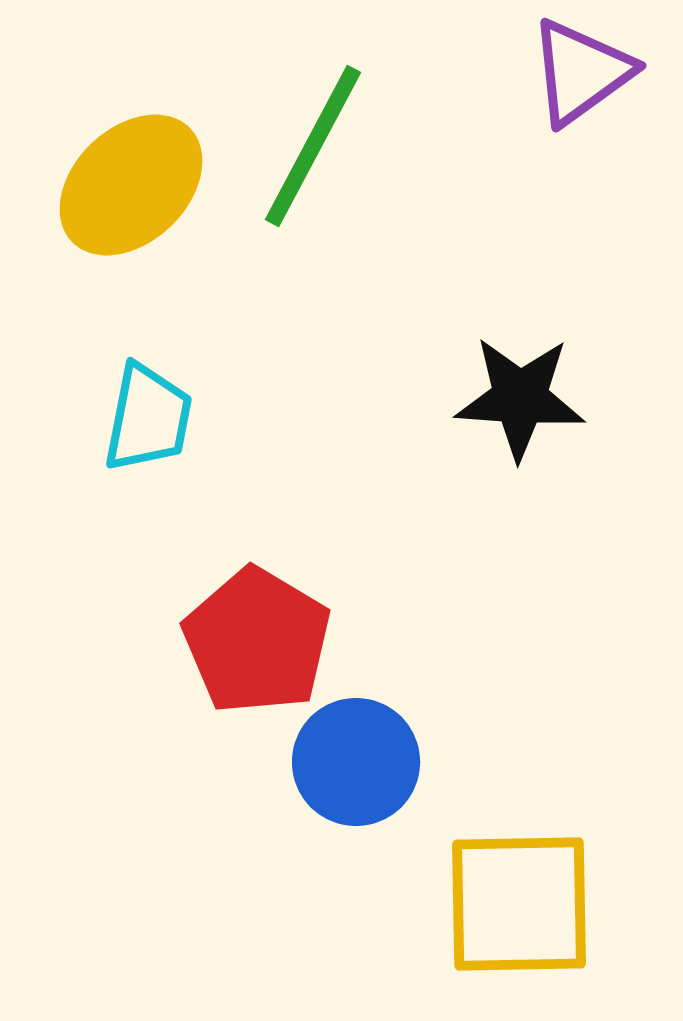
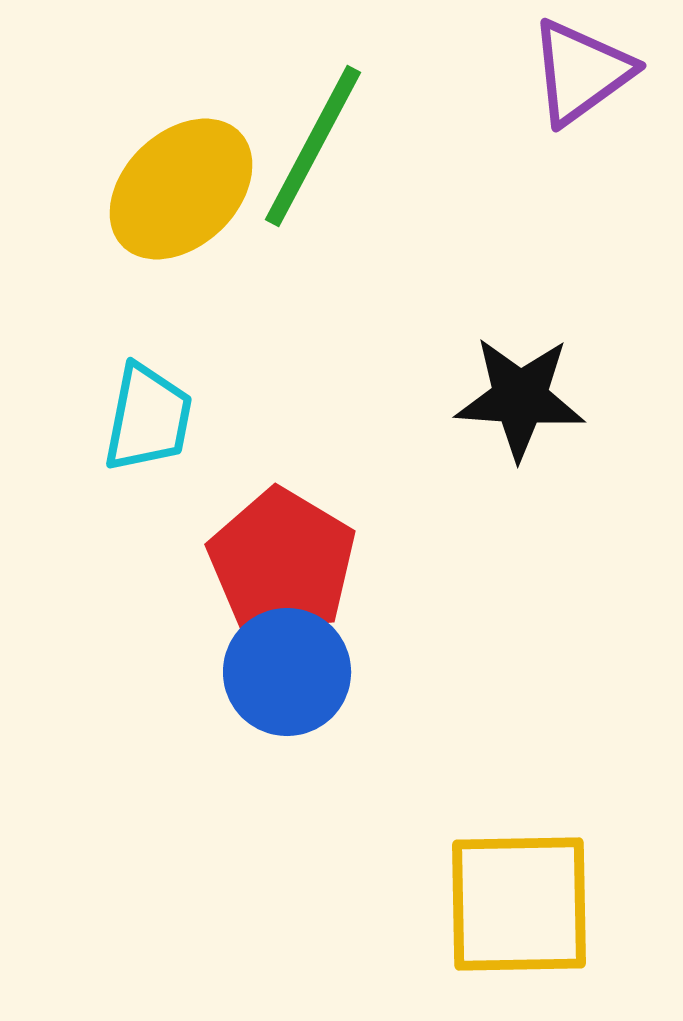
yellow ellipse: moved 50 px right, 4 px down
red pentagon: moved 25 px right, 79 px up
blue circle: moved 69 px left, 90 px up
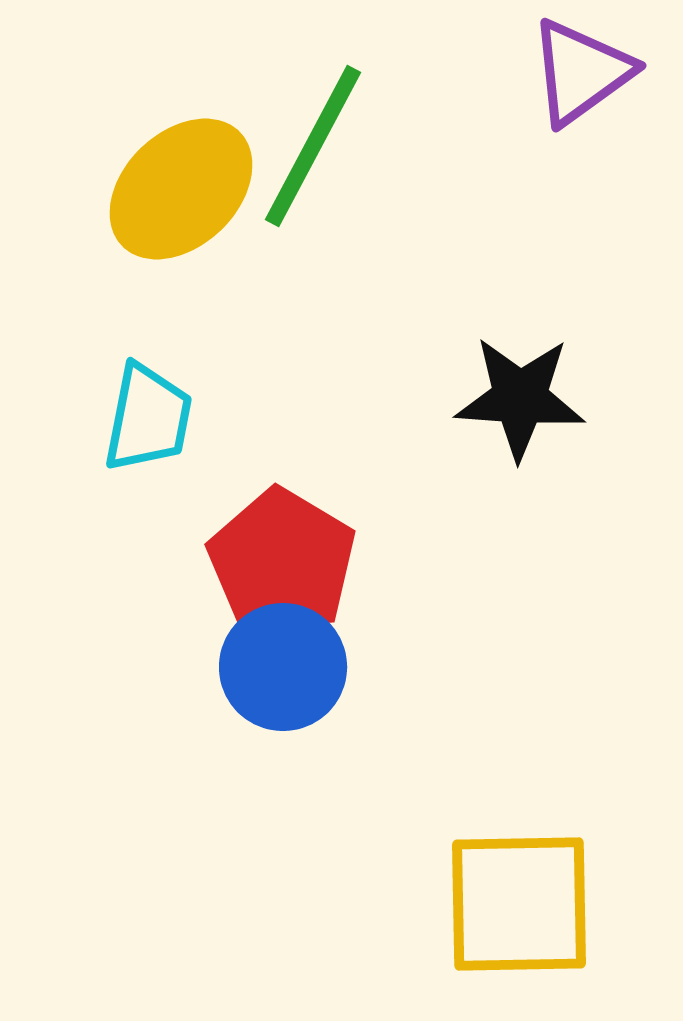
blue circle: moved 4 px left, 5 px up
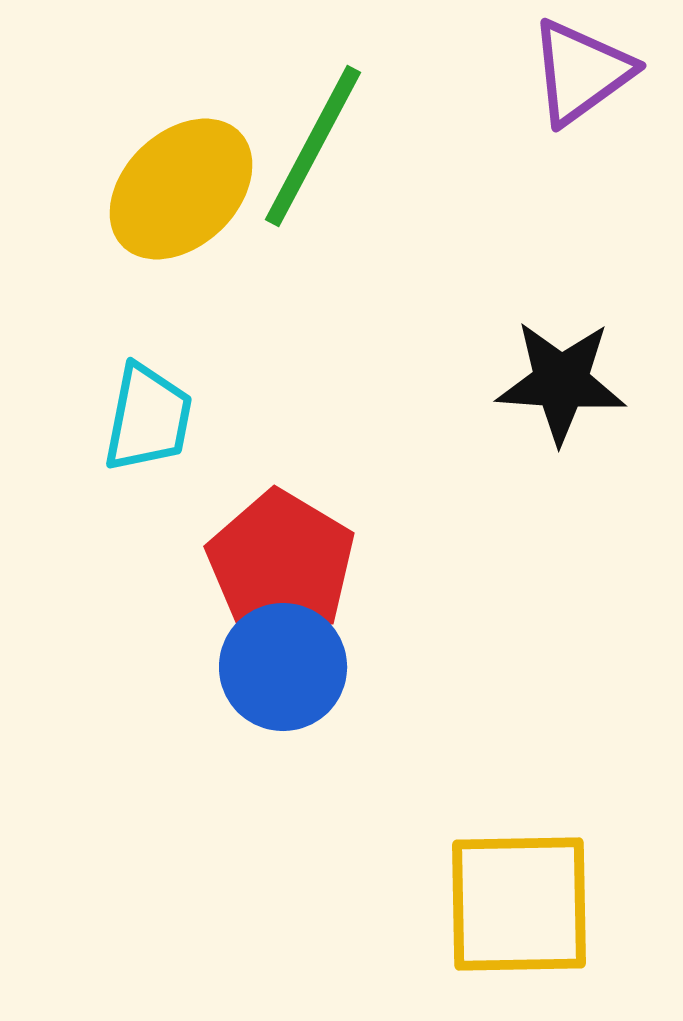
black star: moved 41 px right, 16 px up
red pentagon: moved 1 px left, 2 px down
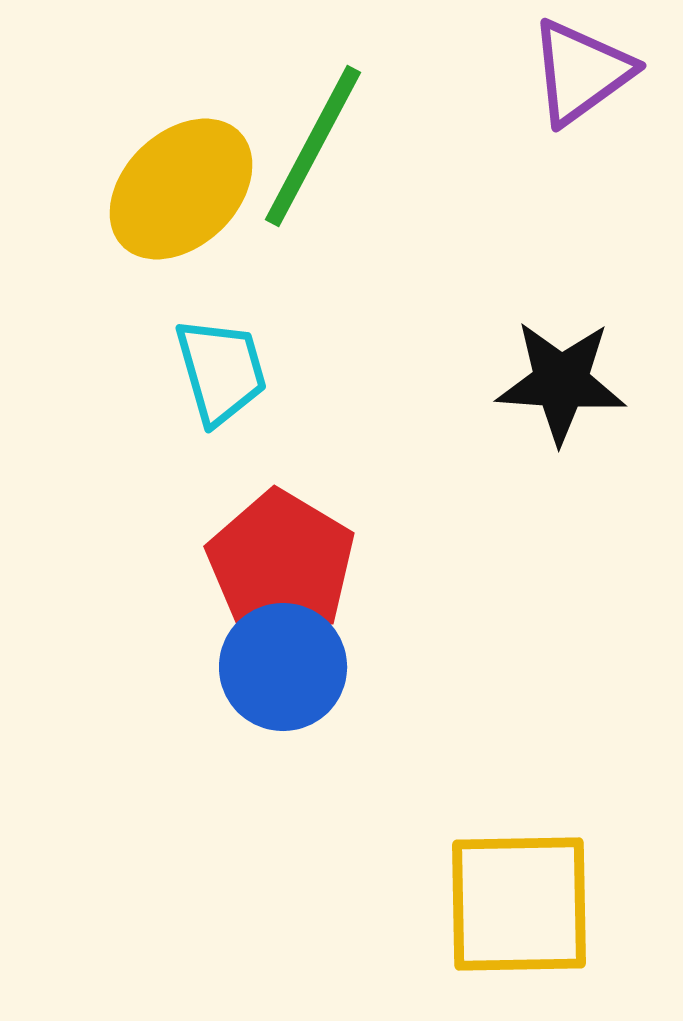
cyan trapezoid: moved 73 px right, 47 px up; rotated 27 degrees counterclockwise
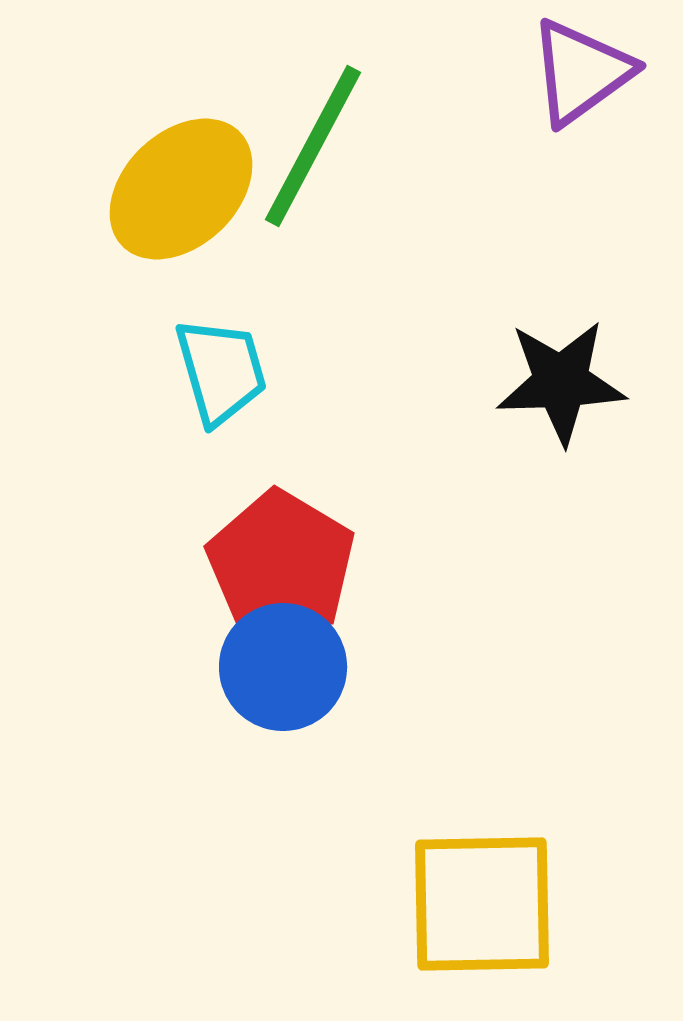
black star: rotated 6 degrees counterclockwise
yellow square: moved 37 px left
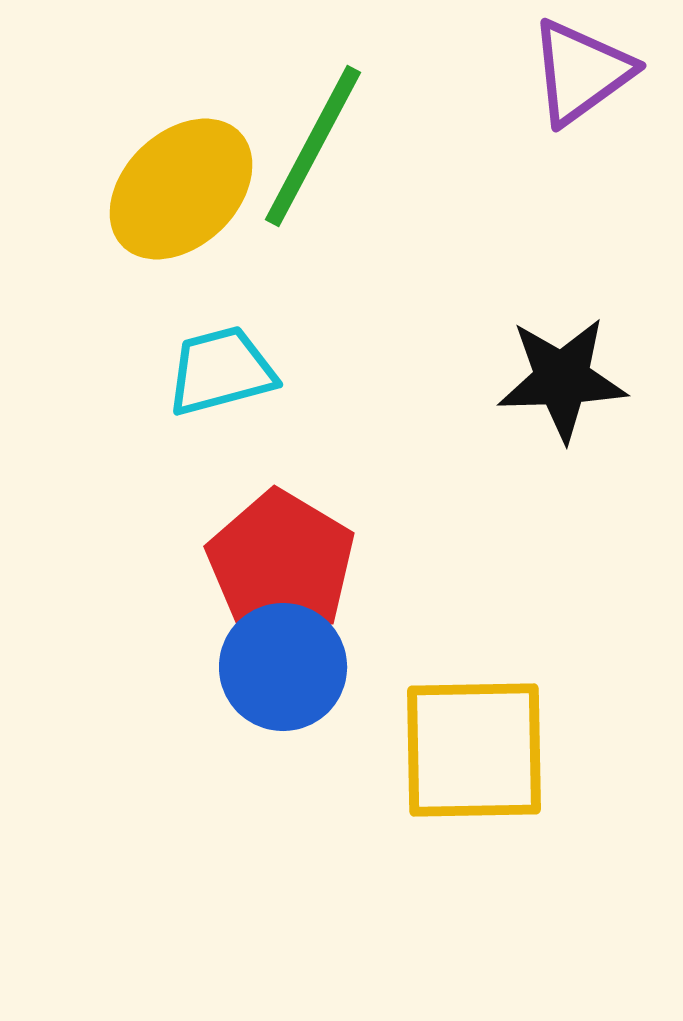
cyan trapezoid: rotated 89 degrees counterclockwise
black star: moved 1 px right, 3 px up
yellow square: moved 8 px left, 154 px up
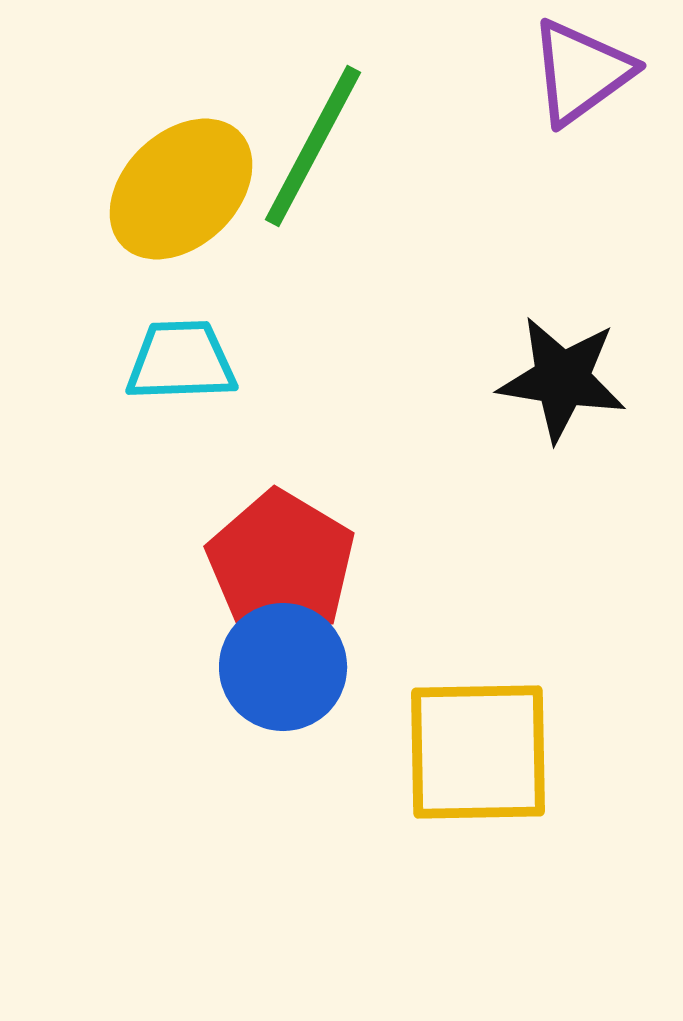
cyan trapezoid: moved 40 px left, 10 px up; rotated 13 degrees clockwise
black star: rotated 11 degrees clockwise
yellow square: moved 4 px right, 2 px down
